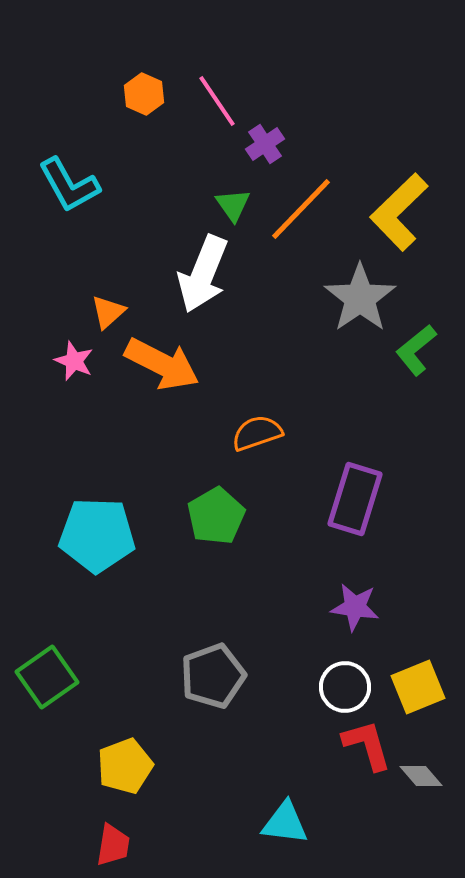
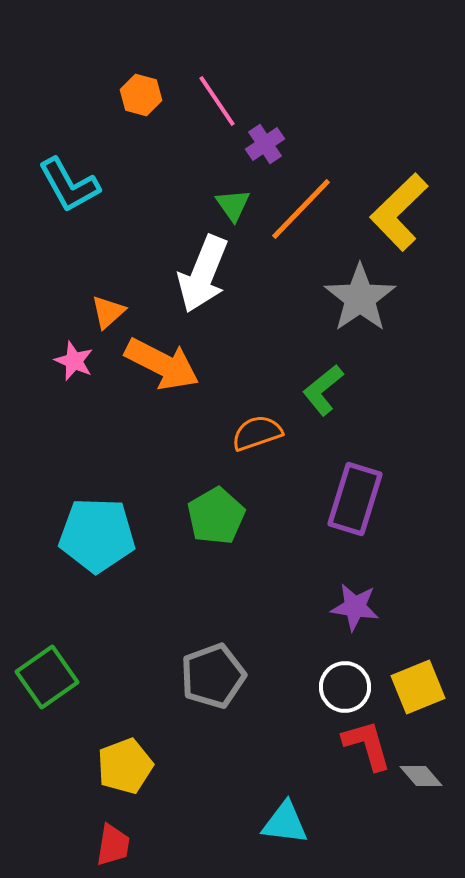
orange hexagon: moved 3 px left, 1 px down; rotated 9 degrees counterclockwise
green L-shape: moved 93 px left, 40 px down
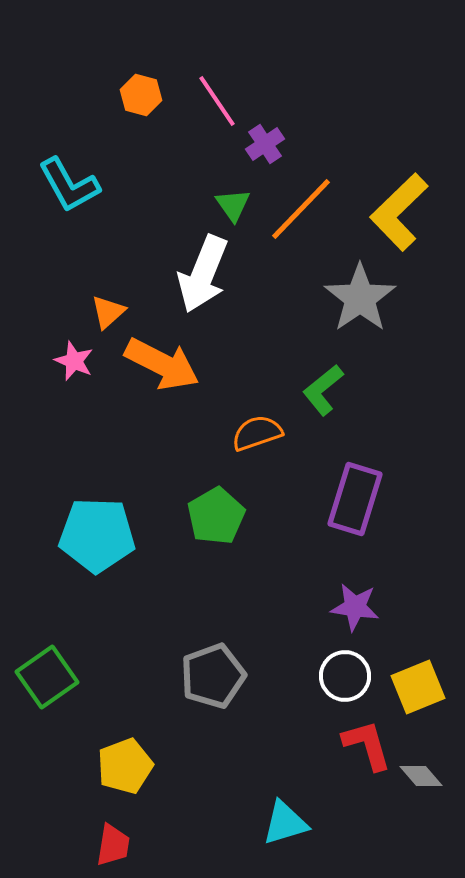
white circle: moved 11 px up
cyan triangle: rotated 24 degrees counterclockwise
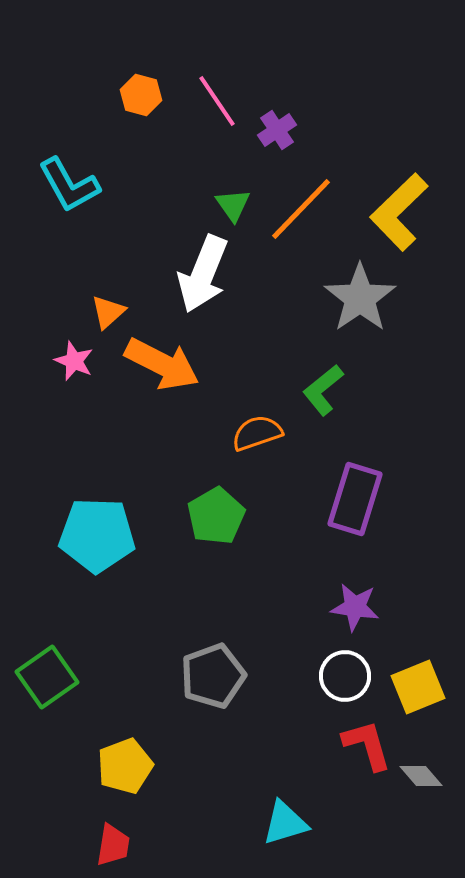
purple cross: moved 12 px right, 14 px up
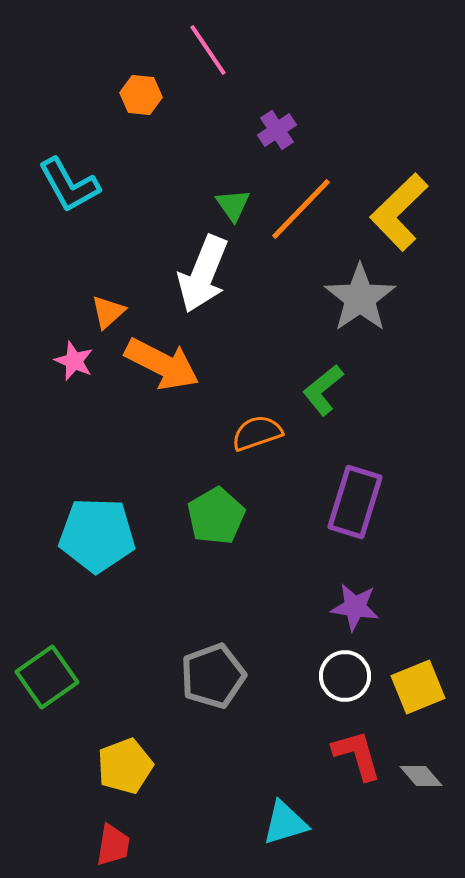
orange hexagon: rotated 9 degrees counterclockwise
pink line: moved 9 px left, 51 px up
purple rectangle: moved 3 px down
red L-shape: moved 10 px left, 10 px down
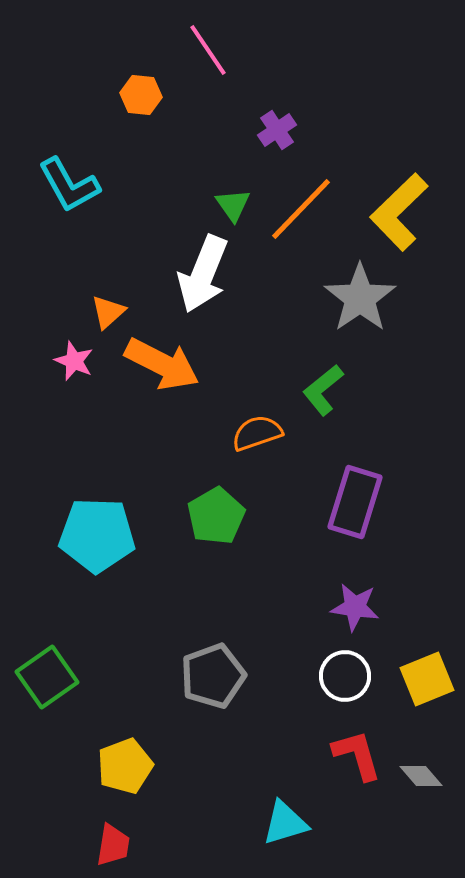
yellow square: moved 9 px right, 8 px up
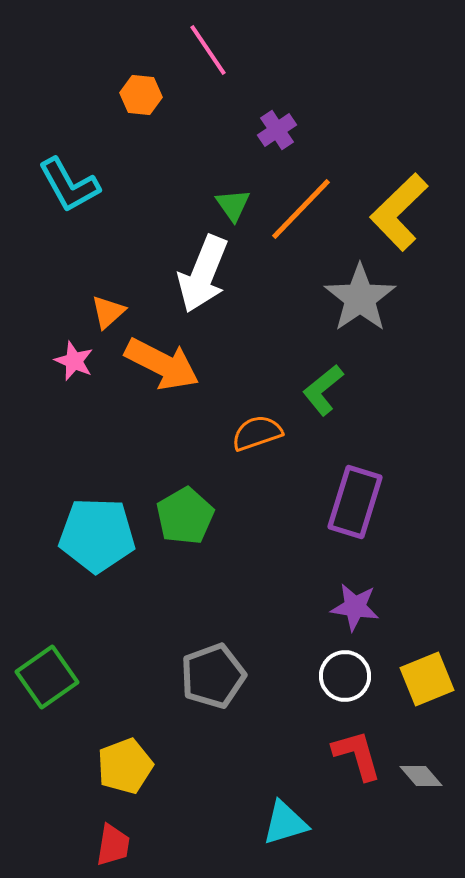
green pentagon: moved 31 px left
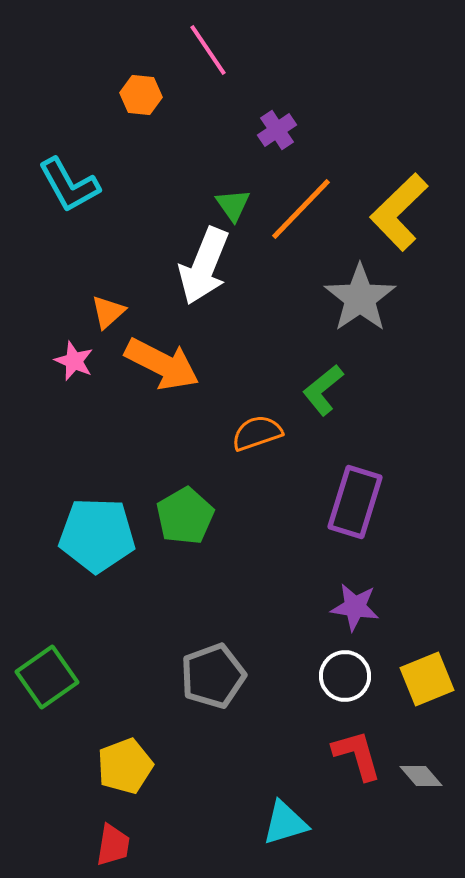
white arrow: moved 1 px right, 8 px up
